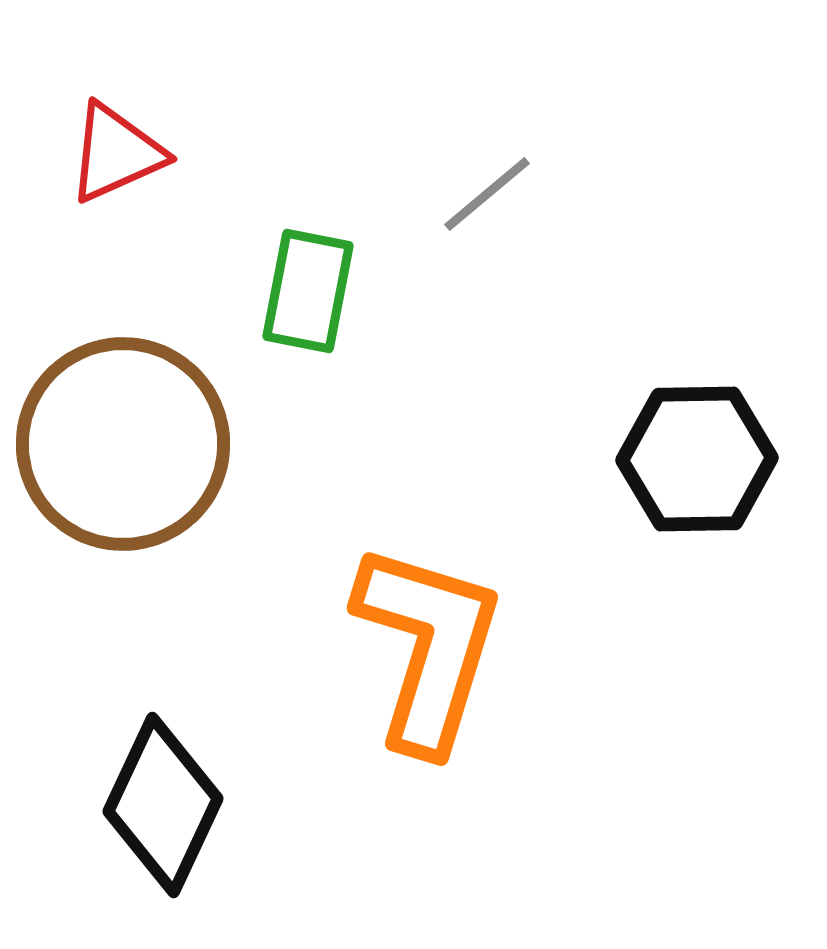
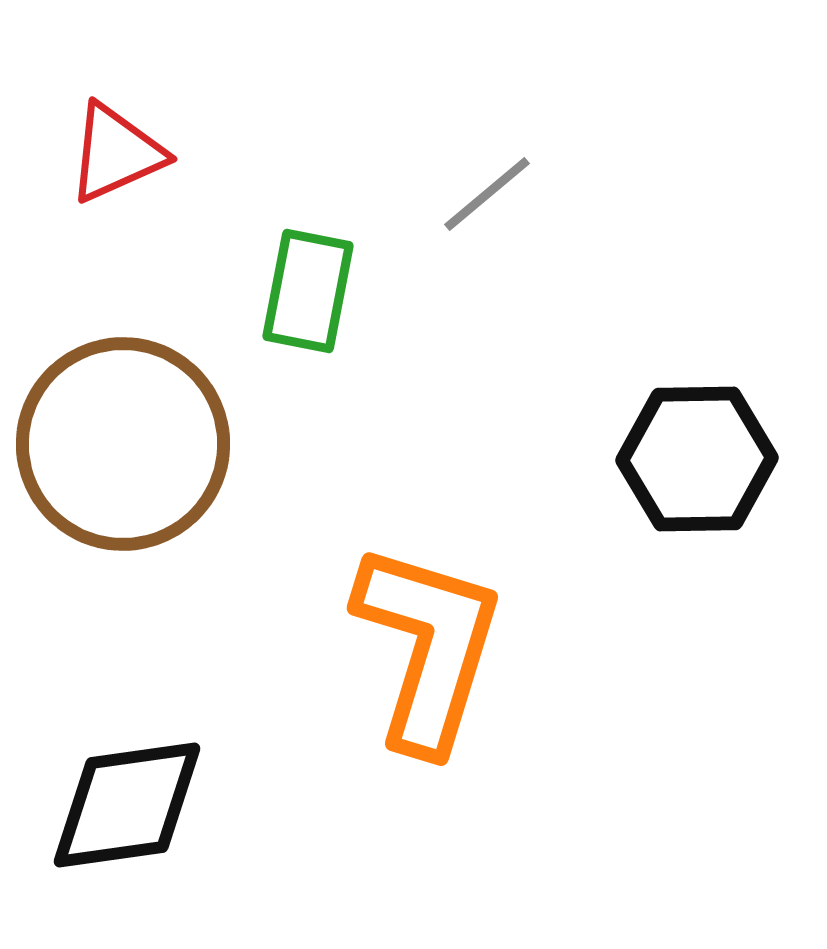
black diamond: moved 36 px left; rotated 57 degrees clockwise
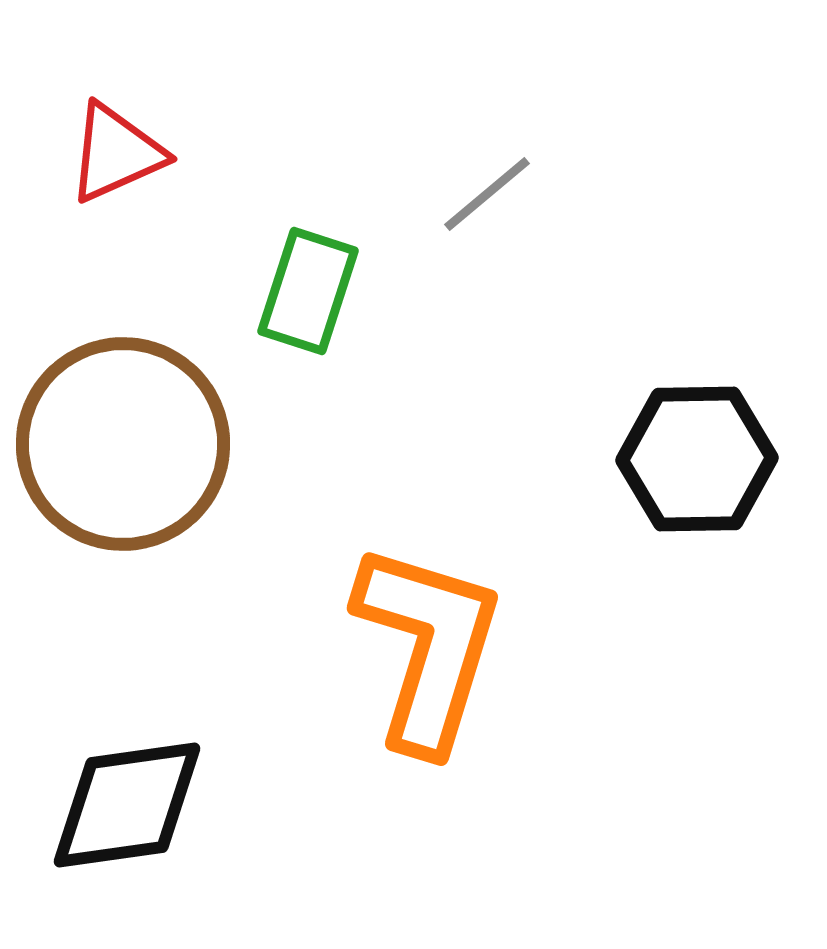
green rectangle: rotated 7 degrees clockwise
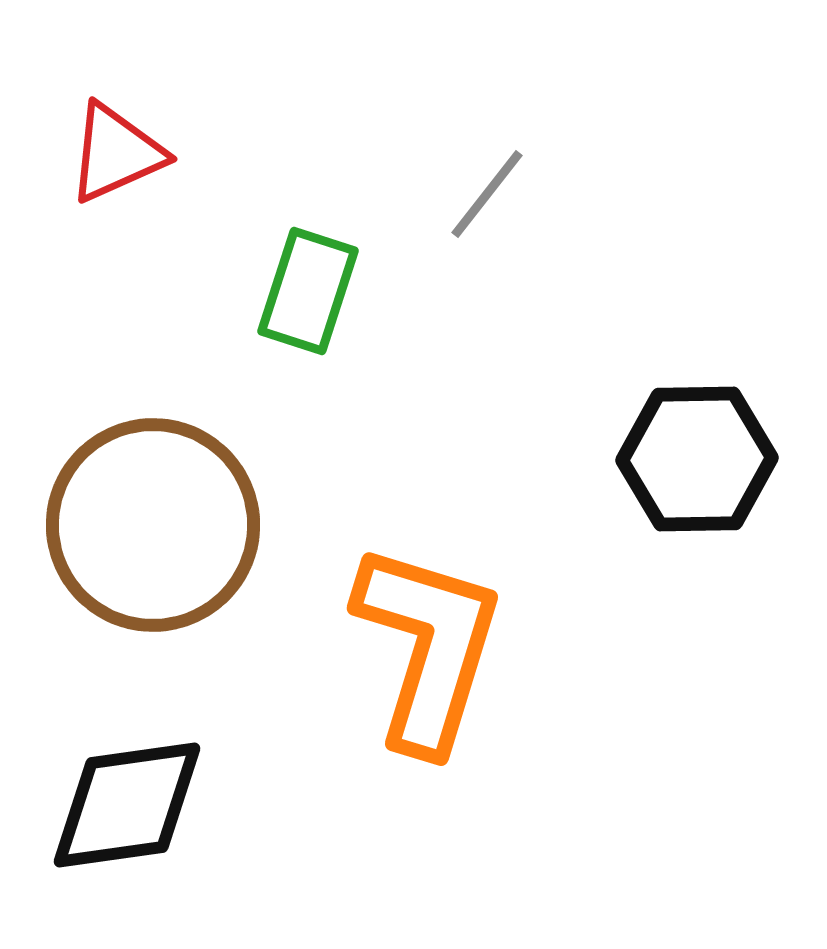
gray line: rotated 12 degrees counterclockwise
brown circle: moved 30 px right, 81 px down
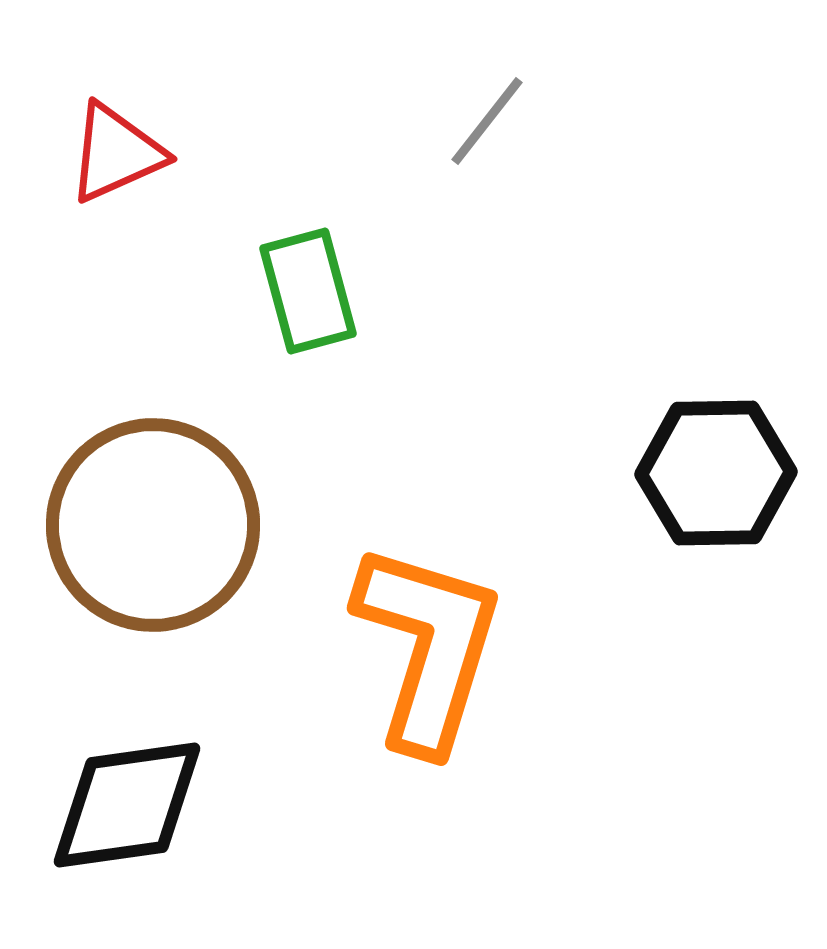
gray line: moved 73 px up
green rectangle: rotated 33 degrees counterclockwise
black hexagon: moved 19 px right, 14 px down
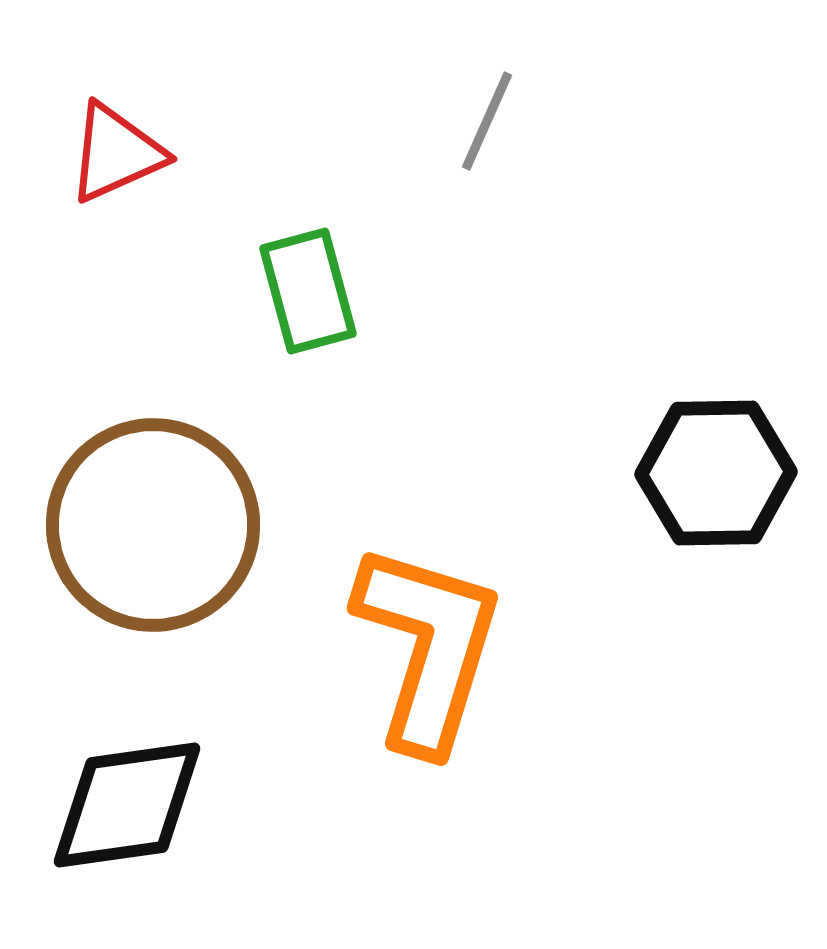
gray line: rotated 14 degrees counterclockwise
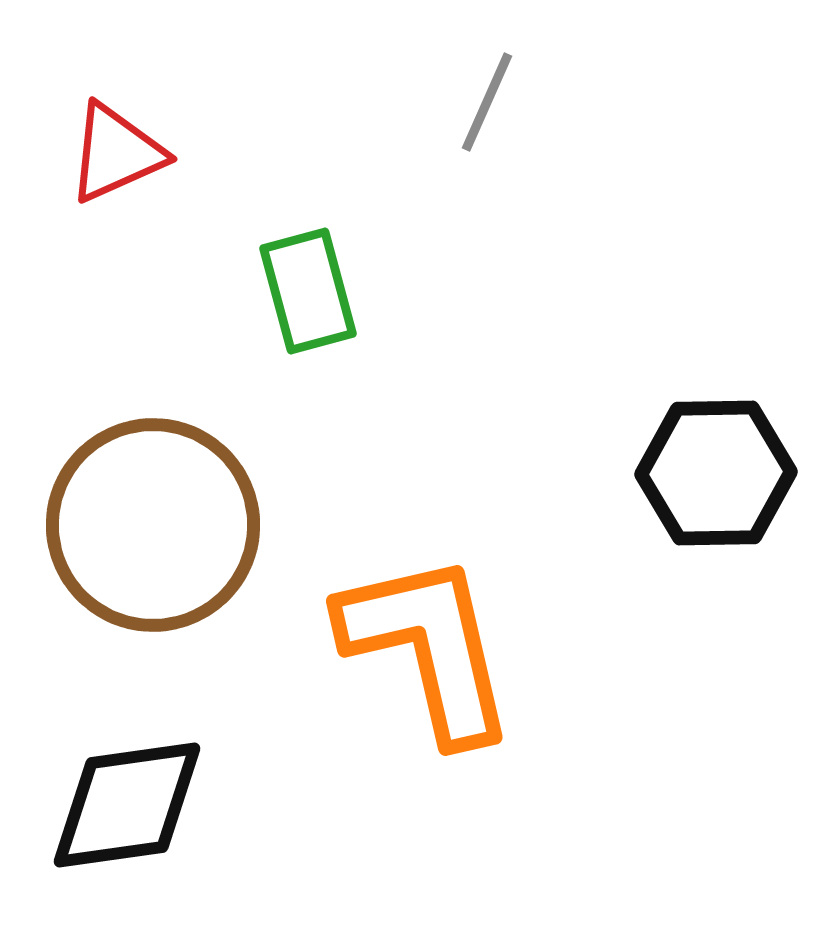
gray line: moved 19 px up
orange L-shape: rotated 30 degrees counterclockwise
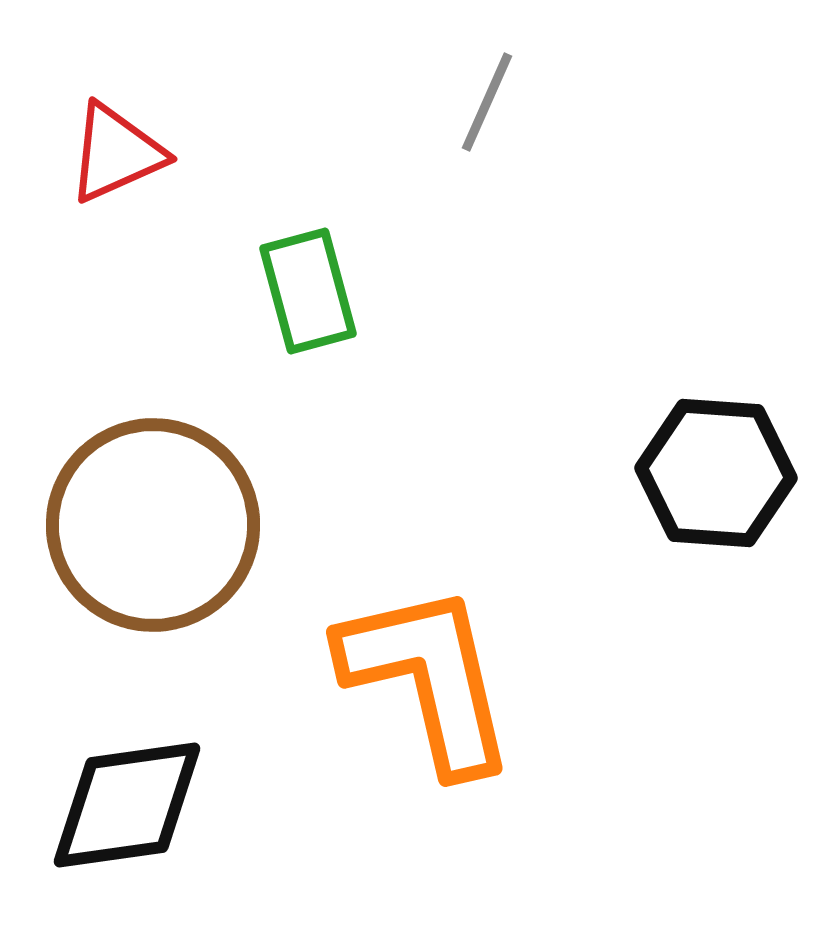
black hexagon: rotated 5 degrees clockwise
orange L-shape: moved 31 px down
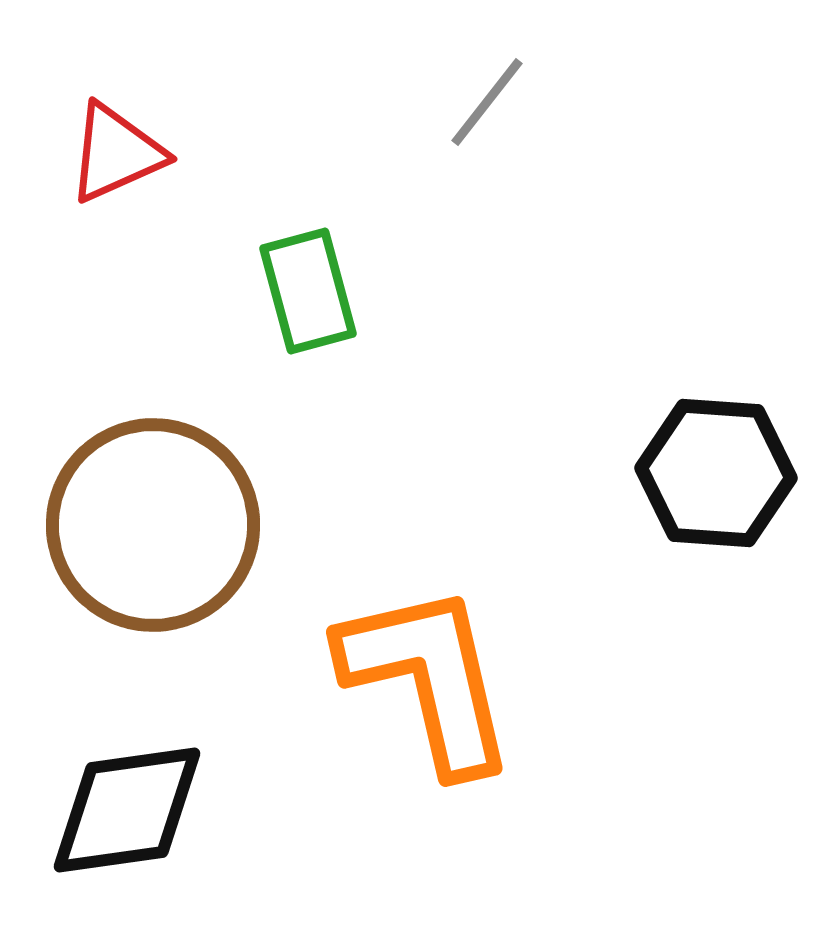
gray line: rotated 14 degrees clockwise
black diamond: moved 5 px down
